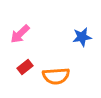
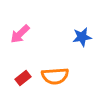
red rectangle: moved 2 px left, 11 px down
orange semicircle: moved 1 px left
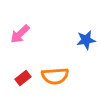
blue star: moved 4 px right, 3 px down
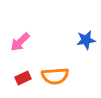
pink arrow: moved 8 px down
red rectangle: rotated 14 degrees clockwise
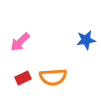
orange semicircle: moved 2 px left, 1 px down
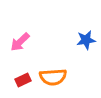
red rectangle: moved 2 px down
